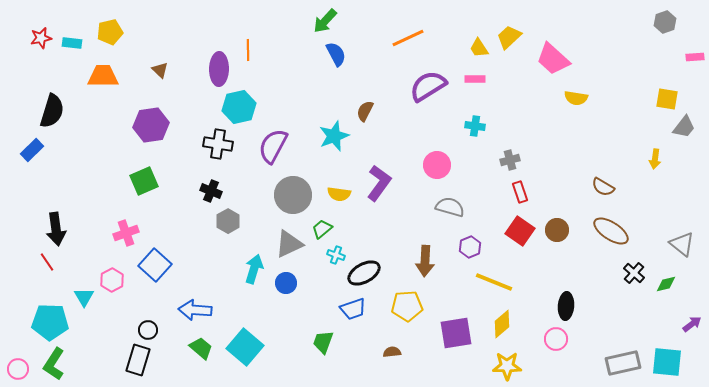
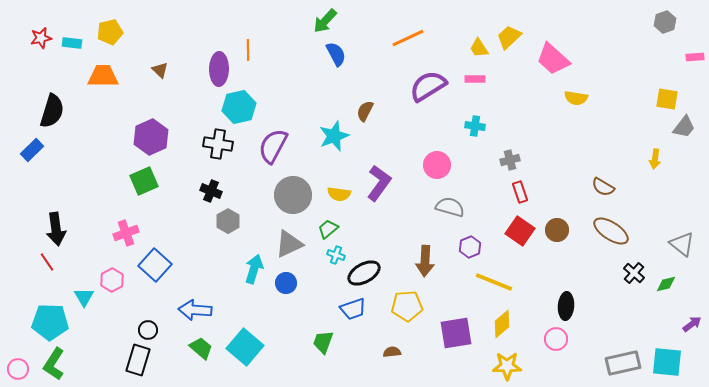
purple hexagon at (151, 125): moved 12 px down; rotated 16 degrees counterclockwise
green trapezoid at (322, 229): moved 6 px right
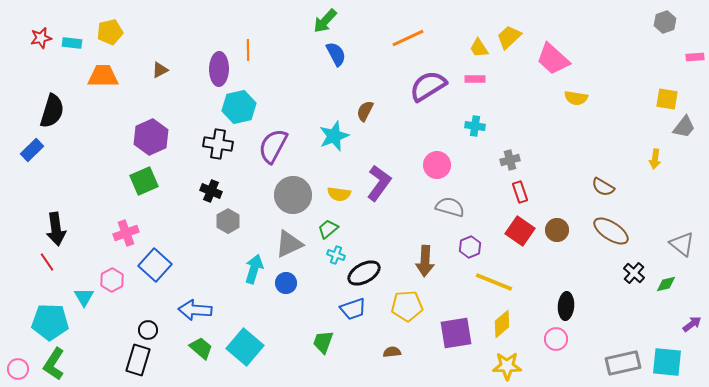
brown triangle at (160, 70): rotated 48 degrees clockwise
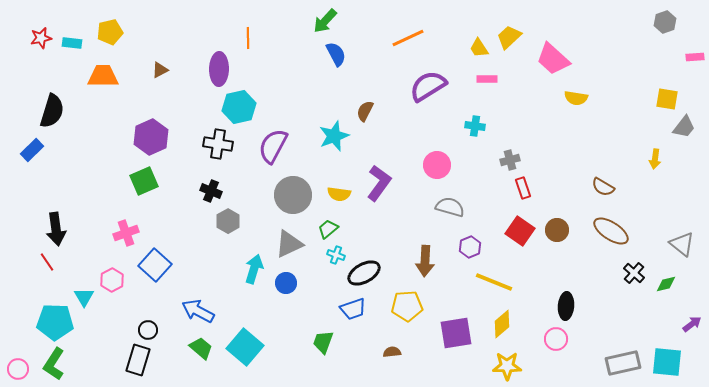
orange line at (248, 50): moved 12 px up
pink rectangle at (475, 79): moved 12 px right
red rectangle at (520, 192): moved 3 px right, 4 px up
blue arrow at (195, 310): moved 3 px right, 1 px down; rotated 24 degrees clockwise
cyan pentagon at (50, 322): moved 5 px right
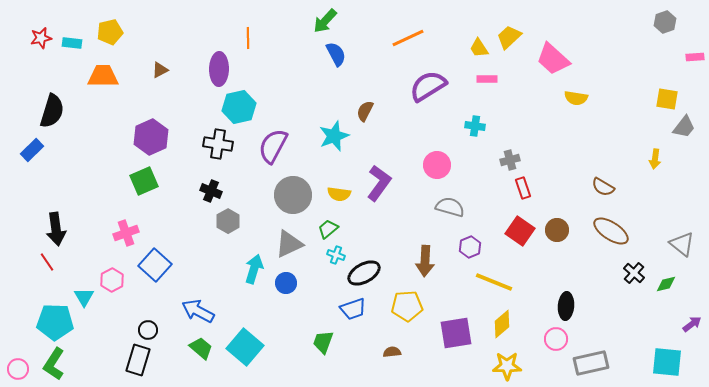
gray rectangle at (623, 363): moved 32 px left
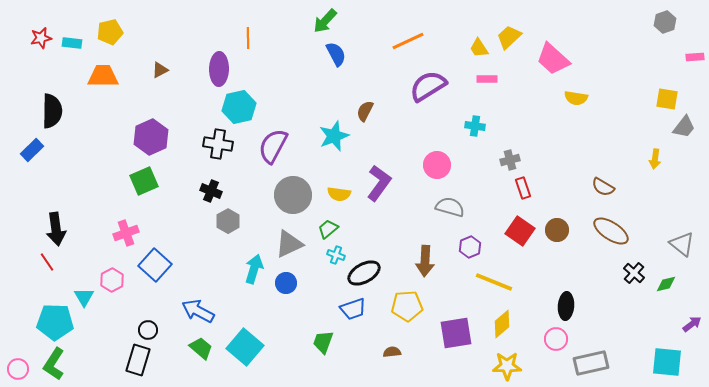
orange line at (408, 38): moved 3 px down
black semicircle at (52, 111): rotated 16 degrees counterclockwise
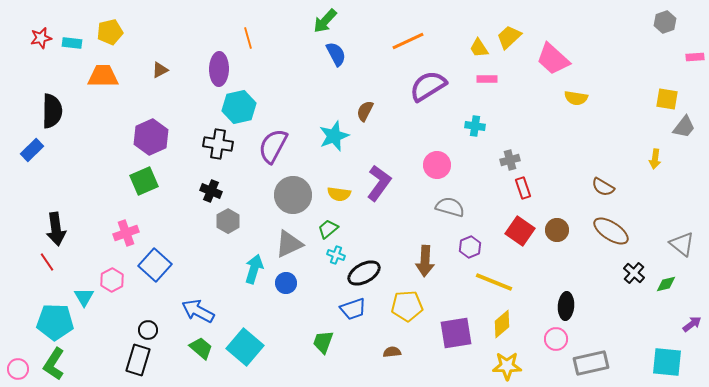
orange line at (248, 38): rotated 15 degrees counterclockwise
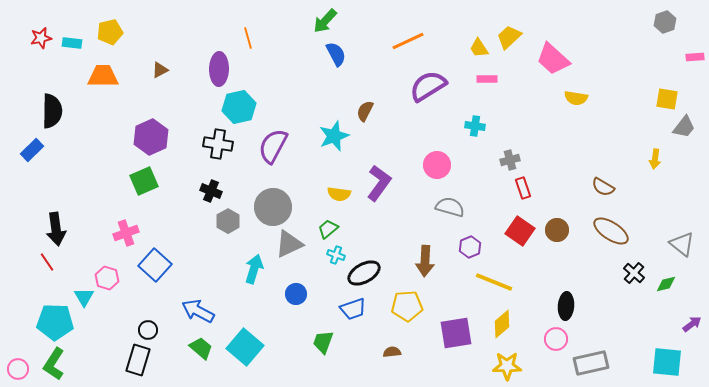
gray circle at (293, 195): moved 20 px left, 12 px down
pink hexagon at (112, 280): moved 5 px left, 2 px up; rotated 15 degrees counterclockwise
blue circle at (286, 283): moved 10 px right, 11 px down
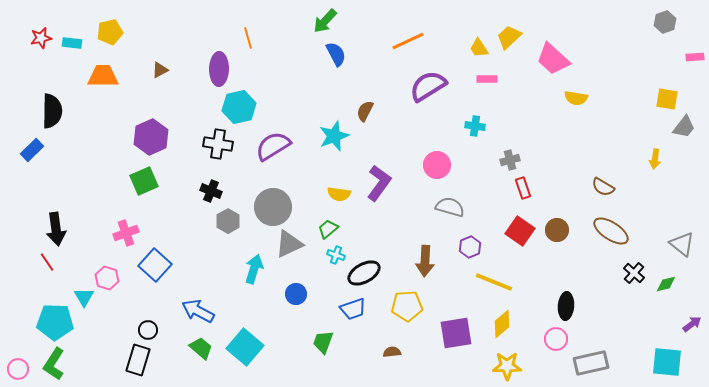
purple semicircle at (273, 146): rotated 30 degrees clockwise
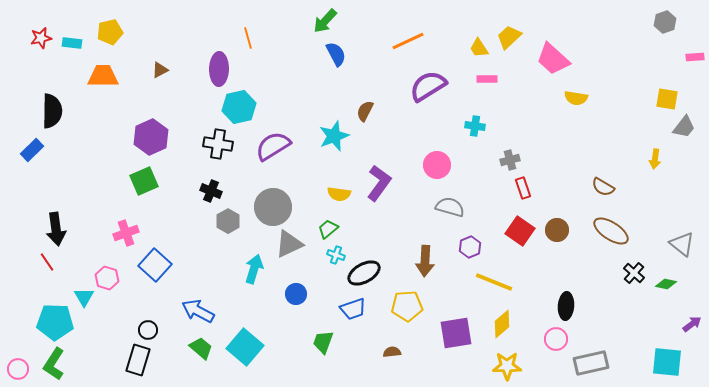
green diamond at (666, 284): rotated 25 degrees clockwise
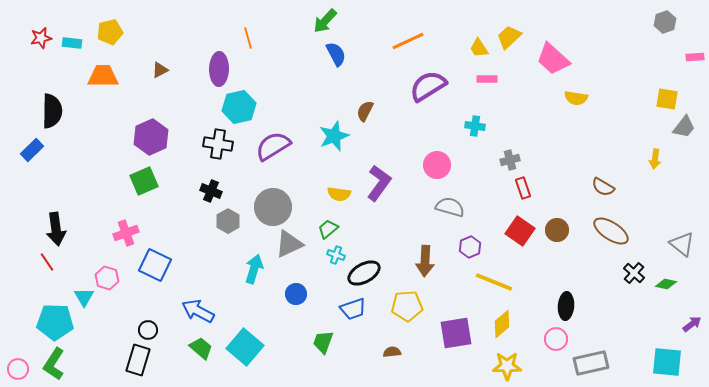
blue square at (155, 265): rotated 16 degrees counterclockwise
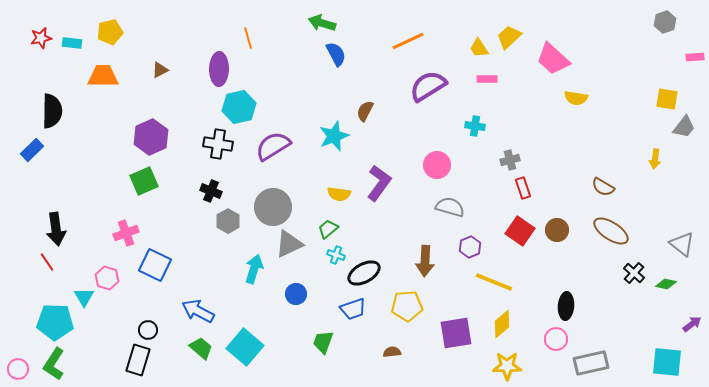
green arrow at (325, 21): moved 3 px left, 2 px down; rotated 64 degrees clockwise
